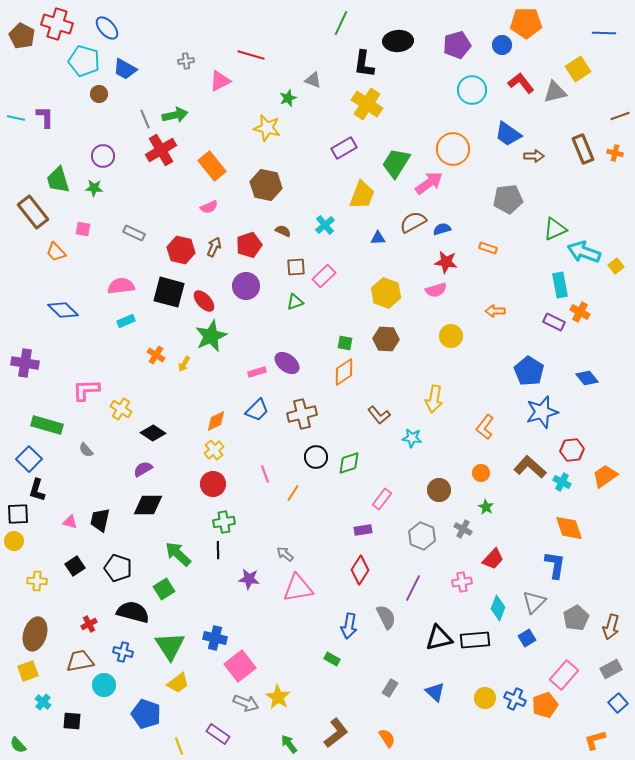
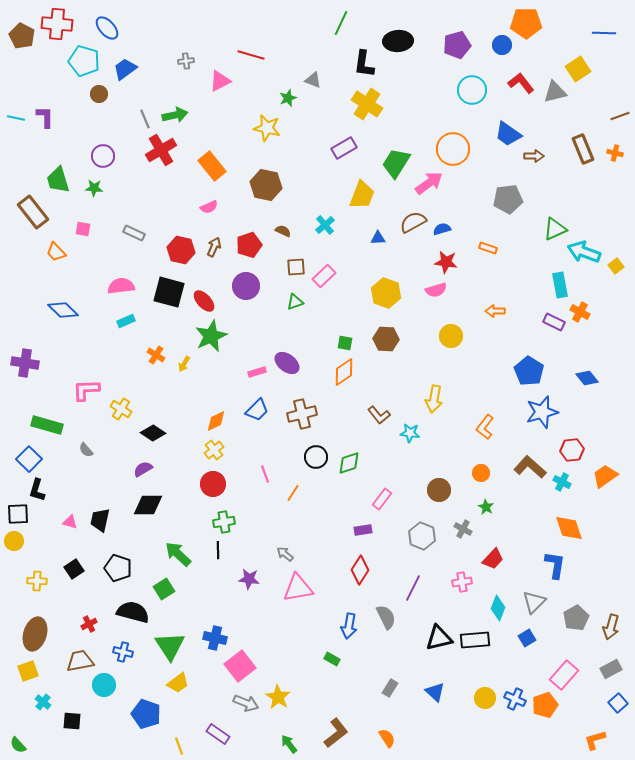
red cross at (57, 24): rotated 12 degrees counterclockwise
blue trapezoid at (125, 69): rotated 115 degrees clockwise
cyan star at (412, 438): moved 2 px left, 5 px up
black square at (75, 566): moved 1 px left, 3 px down
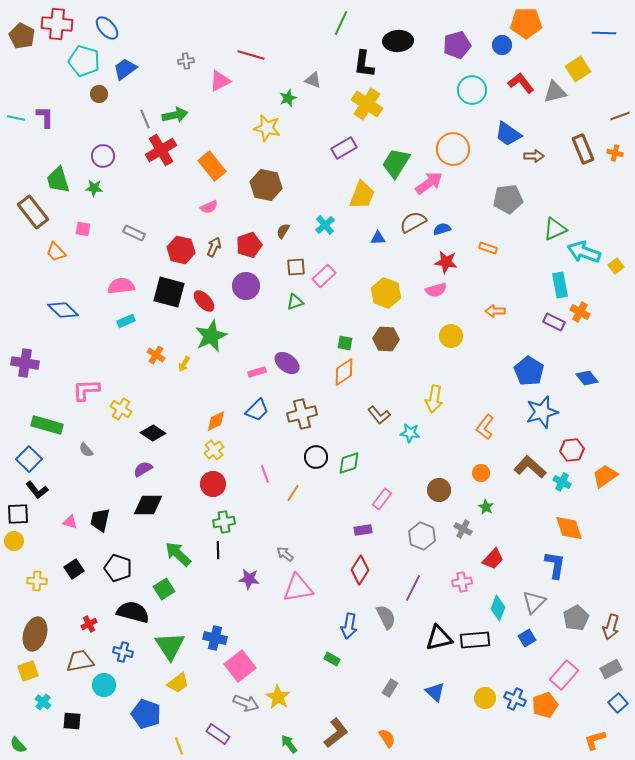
brown semicircle at (283, 231): rotated 84 degrees counterclockwise
black L-shape at (37, 490): rotated 55 degrees counterclockwise
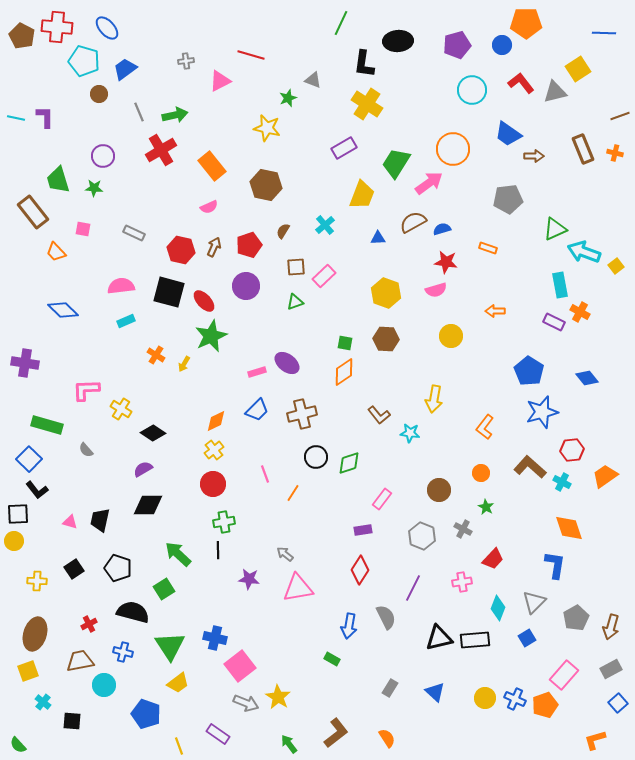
red cross at (57, 24): moved 3 px down
gray line at (145, 119): moved 6 px left, 7 px up
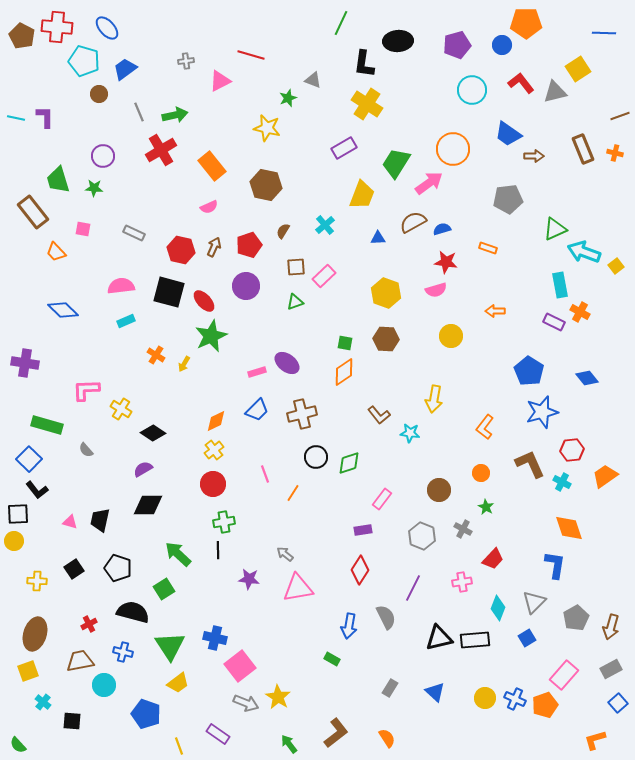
brown L-shape at (530, 467): moved 3 px up; rotated 24 degrees clockwise
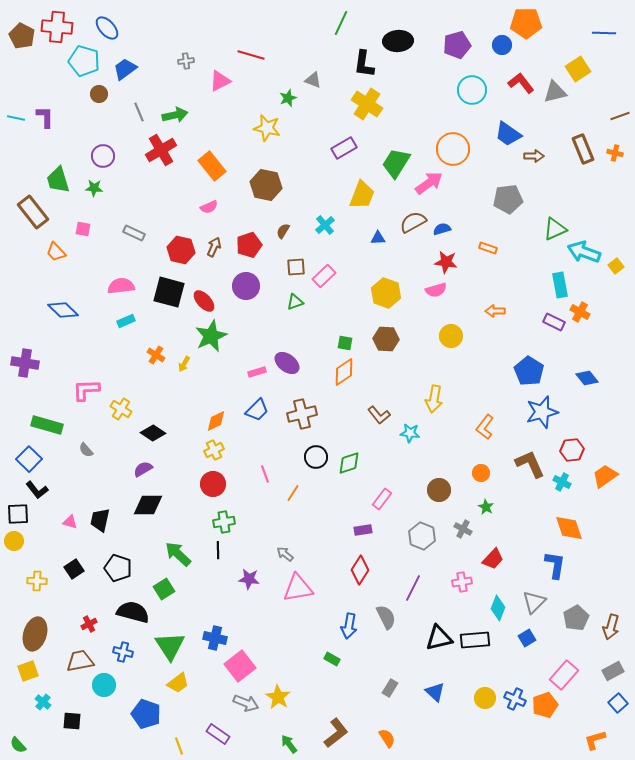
yellow cross at (214, 450): rotated 12 degrees clockwise
gray rectangle at (611, 669): moved 2 px right, 2 px down
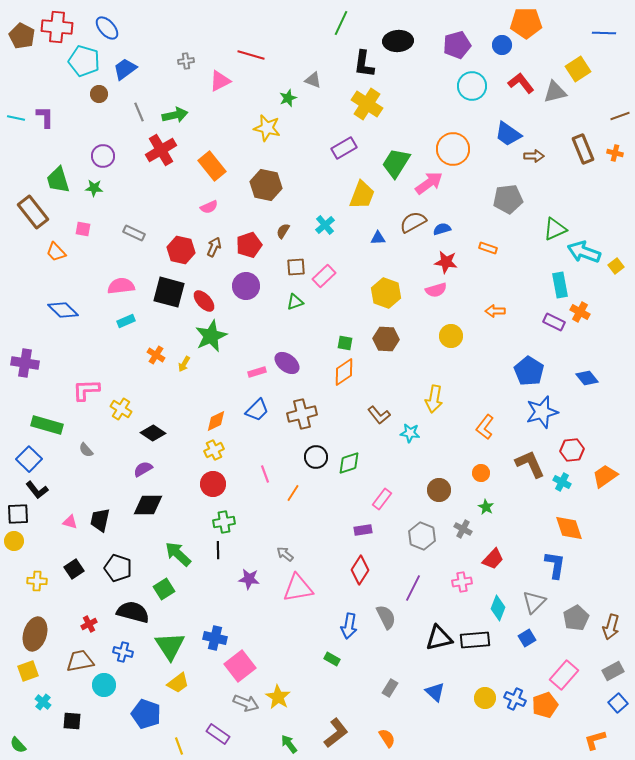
cyan circle at (472, 90): moved 4 px up
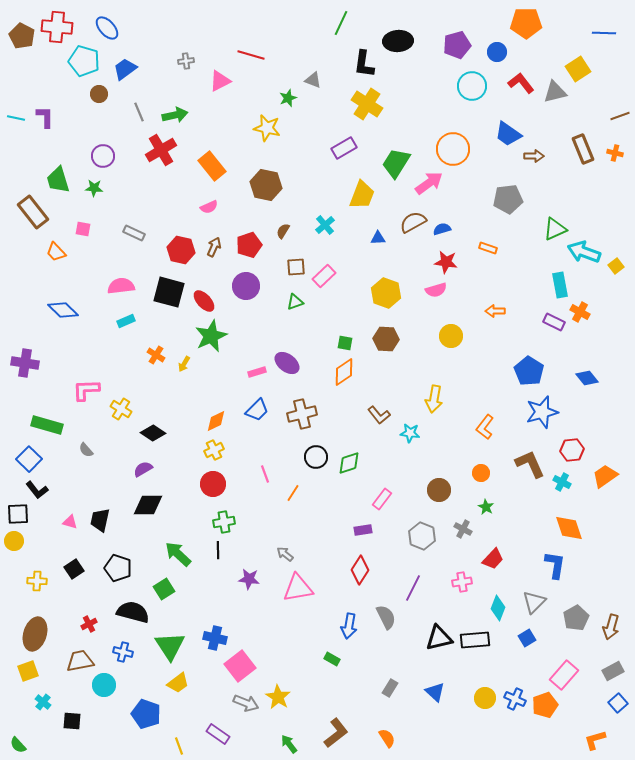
blue circle at (502, 45): moved 5 px left, 7 px down
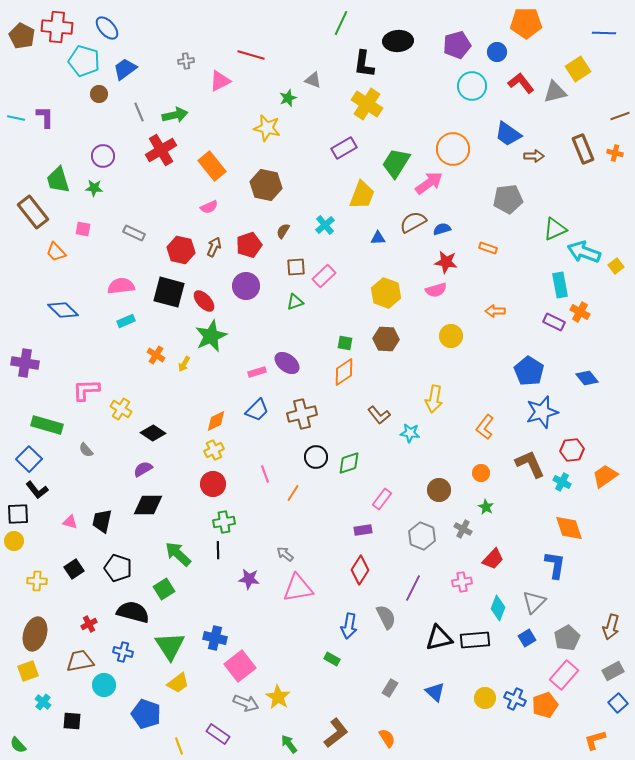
black trapezoid at (100, 520): moved 2 px right, 1 px down
gray pentagon at (576, 618): moved 9 px left, 20 px down
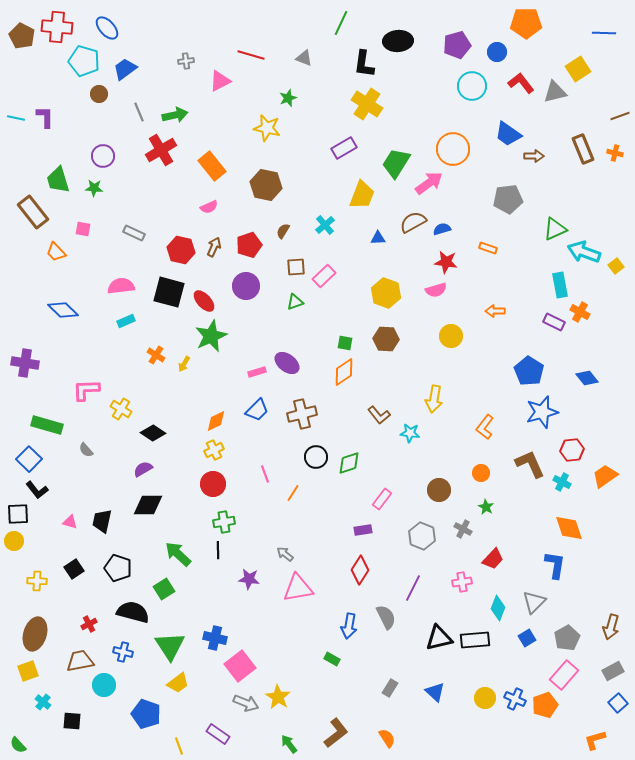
gray triangle at (313, 80): moved 9 px left, 22 px up
